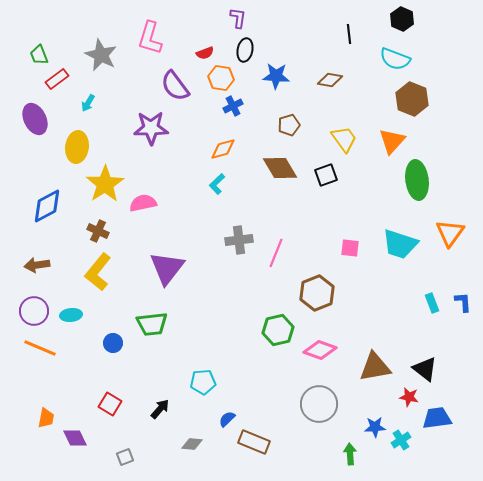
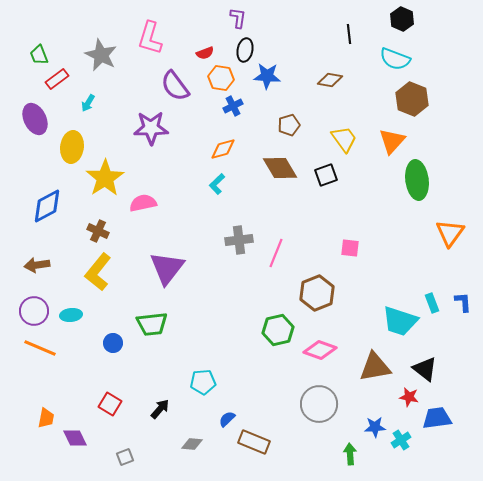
blue star at (276, 76): moved 9 px left
yellow ellipse at (77, 147): moved 5 px left
yellow star at (105, 184): moved 6 px up
cyan trapezoid at (400, 244): moved 77 px down
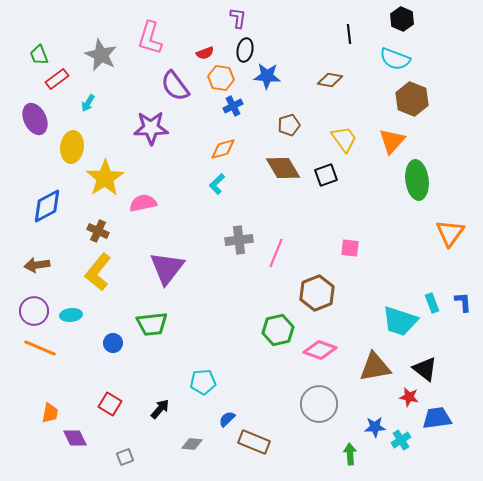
brown diamond at (280, 168): moved 3 px right
orange trapezoid at (46, 418): moved 4 px right, 5 px up
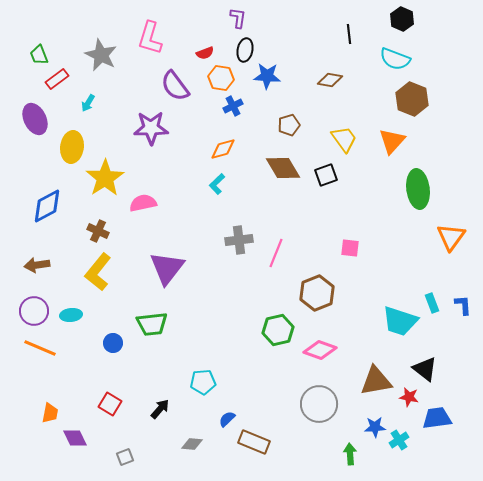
green ellipse at (417, 180): moved 1 px right, 9 px down
orange triangle at (450, 233): moved 1 px right, 4 px down
blue L-shape at (463, 302): moved 3 px down
brown triangle at (375, 367): moved 1 px right, 14 px down
cyan cross at (401, 440): moved 2 px left
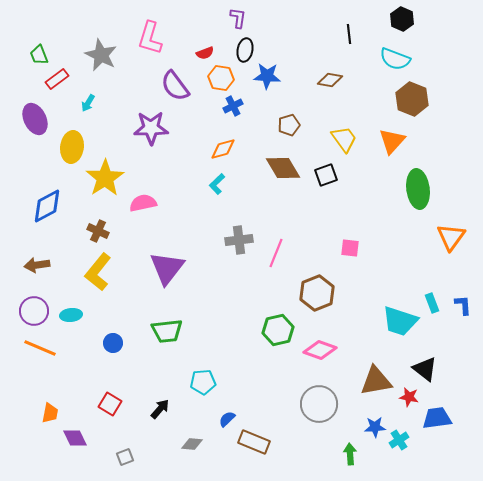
green trapezoid at (152, 324): moved 15 px right, 7 px down
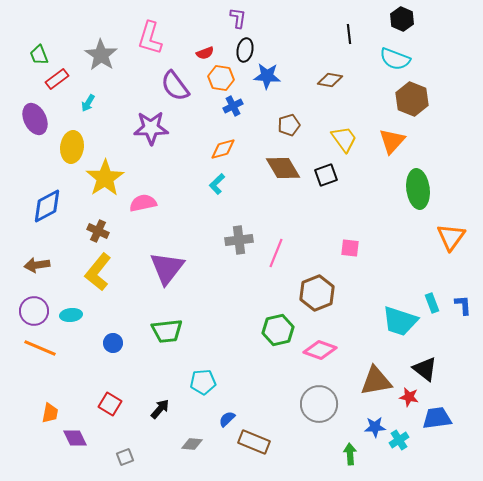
gray star at (101, 55): rotated 8 degrees clockwise
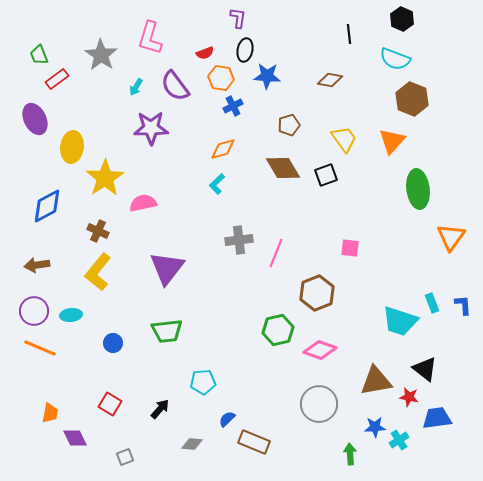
cyan arrow at (88, 103): moved 48 px right, 16 px up
